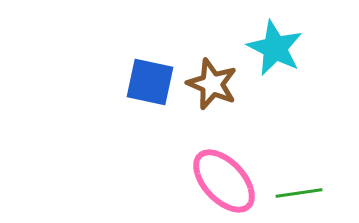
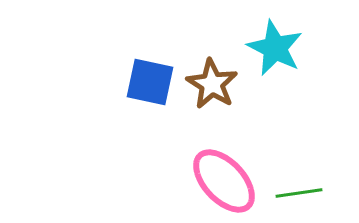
brown star: rotated 9 degrees clockwise
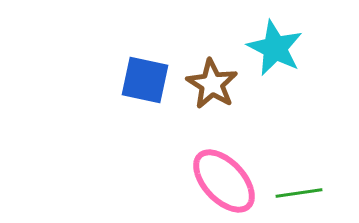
blue square: moved 5 px left, 2 px up
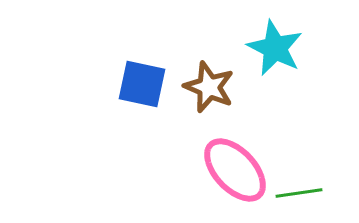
blue square: moved 3 px left, 4 px down
brown star: moved 3 px left, 3 px down; rotated 9 degrees counterclockwise
pink ellipse: moved 11 px right, 11 px up
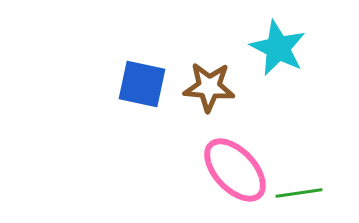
cyan star: moved 3 px right
brown star: rotated 18 degrees counterclockwise
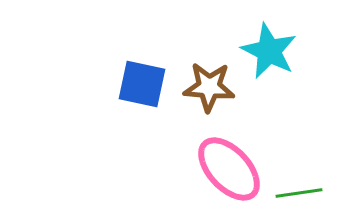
cyan star: moved 9 px left, 3 px down
pink ellipse: moved 6 px left, 1 px up
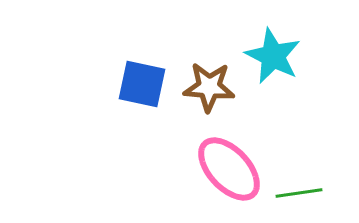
cyan star: moved 4 px right, 5 px down
